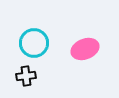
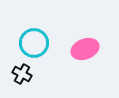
black cross: moved 4 px left, 2 px up; rotated 36 degrees clockwise
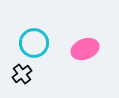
black cross: rotated 24 degrees clockwise
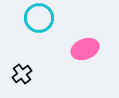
cyan circle: moved 5 px right, 25 px up
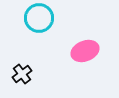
pink ellipse: moved 2 px down
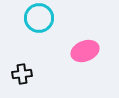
black cross: rotated 30 degrees clockwise
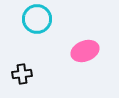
cyan circle: moved 2 px left, 1 px down
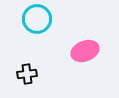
black cross: moved 5 px right
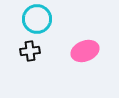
black cross: moved 3 px right, 23 px up
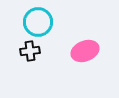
cyan circle: moved 1 px right, 3 px down
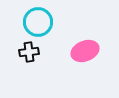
black cross: moved 1 px left, 1 px down
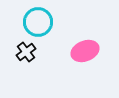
black cross: moved 3 px left; rotated 30 degrees counterclockwise
